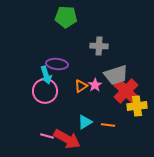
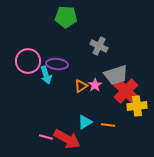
gray cross: rotated 24 degrees clockwise
pink circle: moved 17 px left, 30 px up
pink line: moved 1 px left, 1 px down
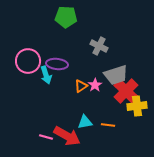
cyan triangle: rotated 21 degrees clockwise
red arrow: moved 3 px up
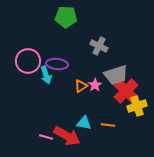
yellow cross: rotated 12 degrees counterclockwise
cyan triangle: moved 1 px left, 1 px down; rotated 21 degrees clockwise
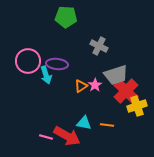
orange line: moved 1 px left
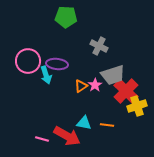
gray trapezoid: moved 3 px left
pink line: moved 4 px left, 2 px down
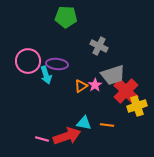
red arrow: rotated 48 degrees counterclockwise
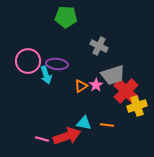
pink star: moved 1 px right
